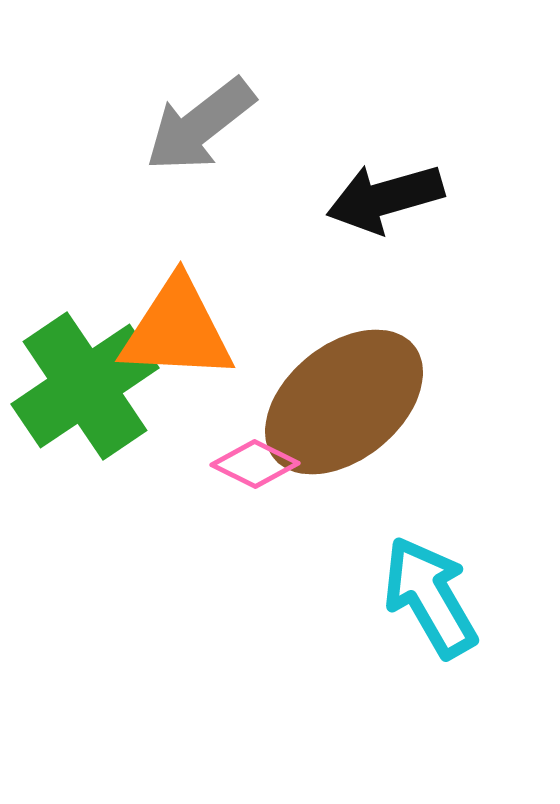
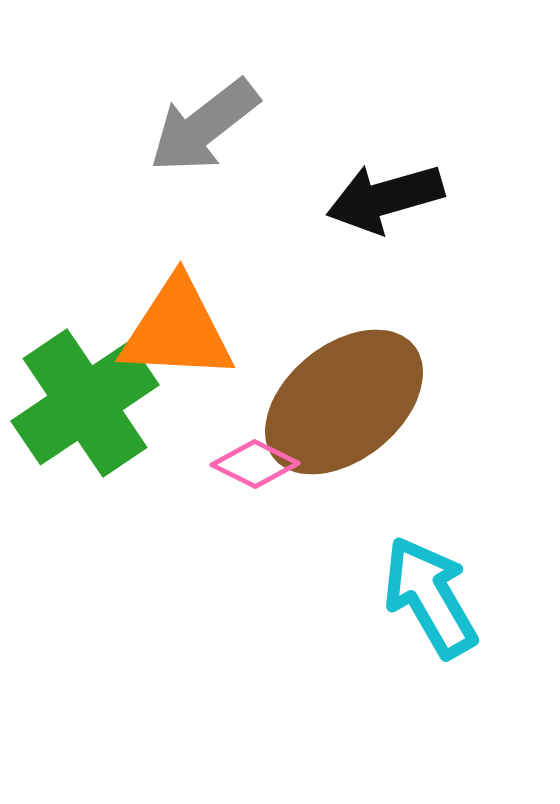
gray arrow: moved 4 px right, 1 px down
green cross: moved 17 px down
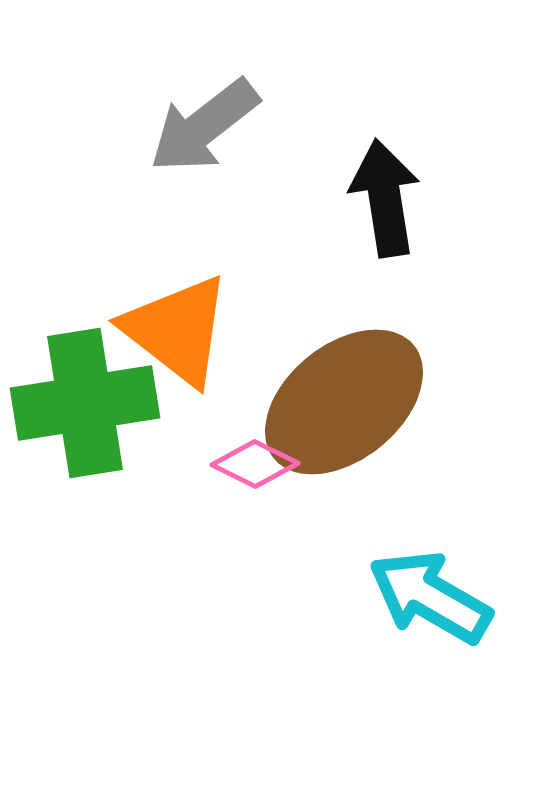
black arrow: rotated 97 degrees clockwise
orange triangle: rotated 35 degrees clockwise
green cross: rotated 25 degrees clockwise
cyan arrow: rotated 30 degrees counterclockwise
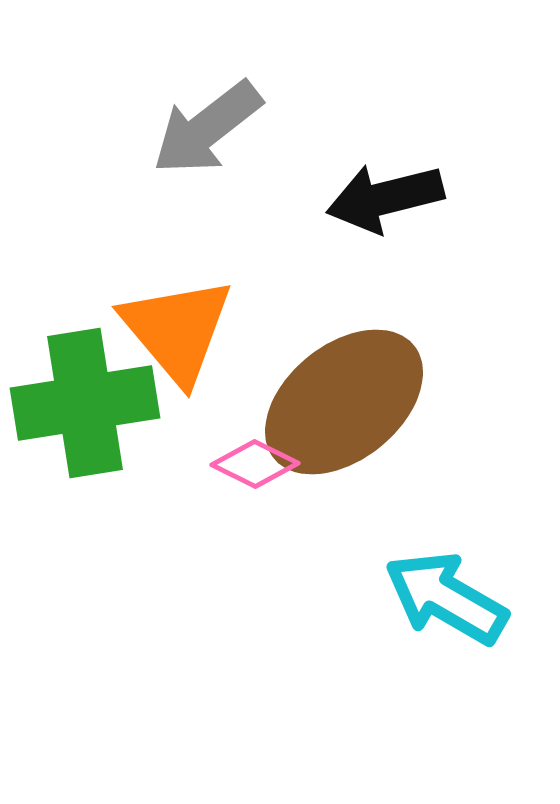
gray arrow: moved 3 px right, 2 px down
black arrow: rotated 95 degrees counterclockwise
orange triangle: rotated 12 degrees clockwise
cyan arrow: moved 16 px right, 1 px down
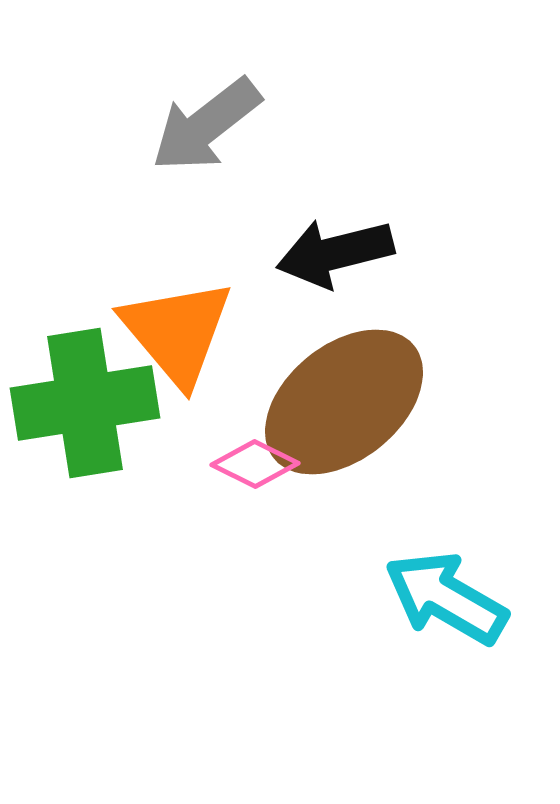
gray arrow: moved 1 px left, 3 px up
black arrow: moved 50 px left, 55 px down
orange triangle: moved 2 px down
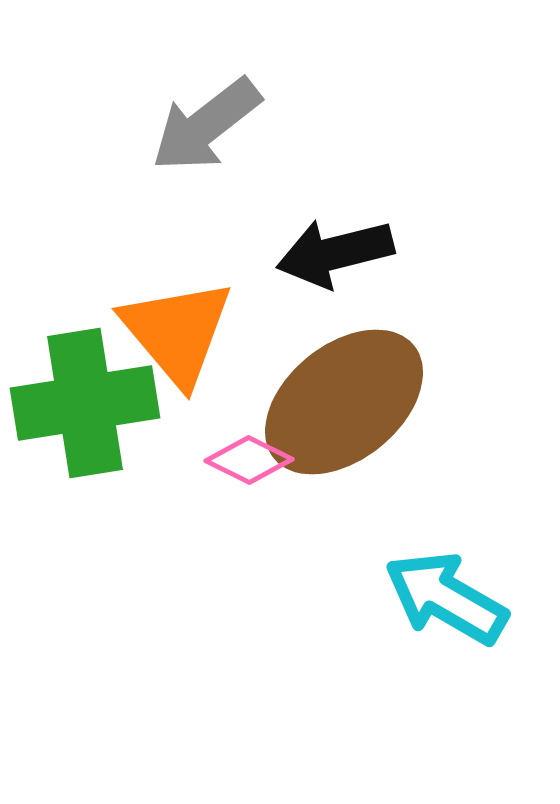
pink diamond: moved 6 px left, 4 px up
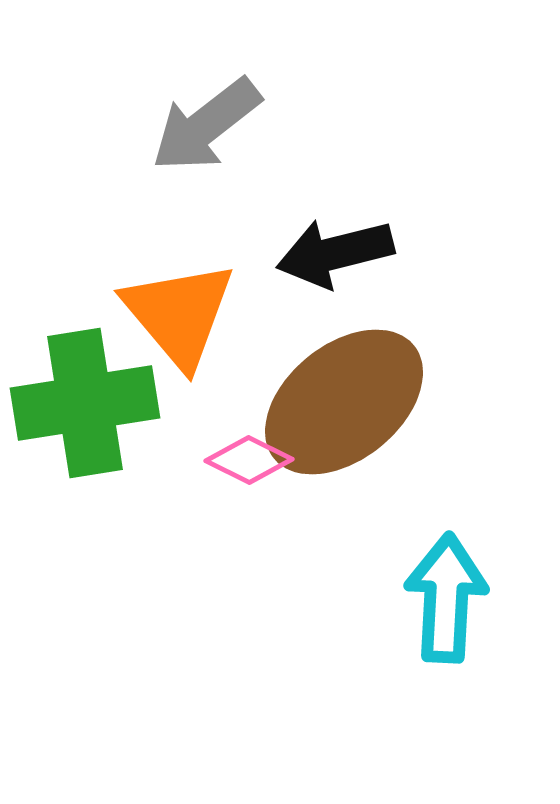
orange triangle: moved 2 px right, 18 px up
cyan arrow: rotated 63 degrees clockwise
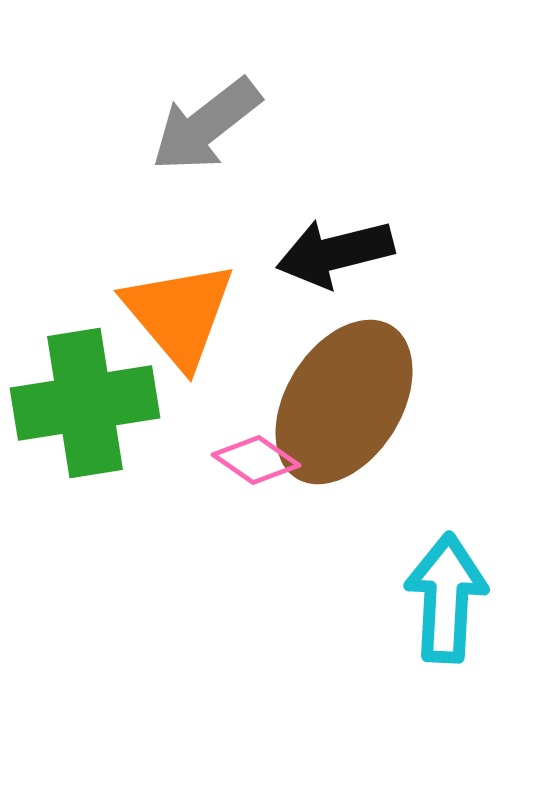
brown ellipse: rotated 19 degrees counterclockwise
pink diamond: moved 7 px right; rotated 8 degrees clockwise
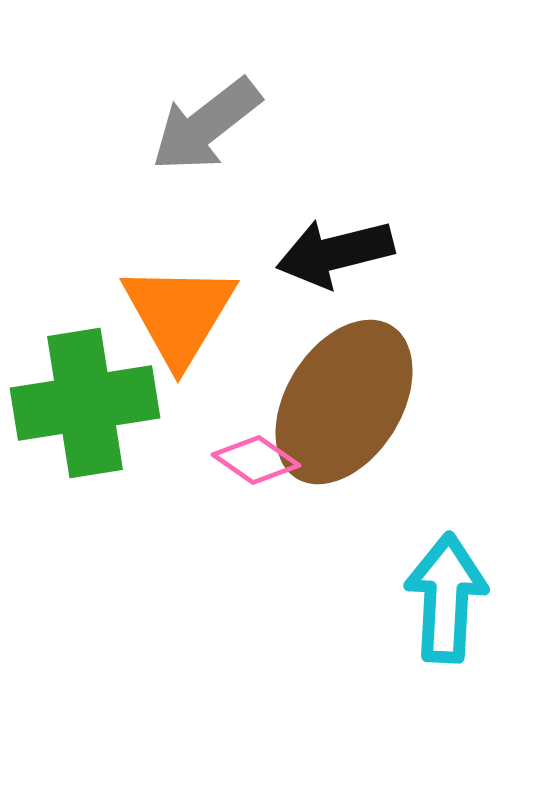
orange triangle: rotated 11 degrees clockwise
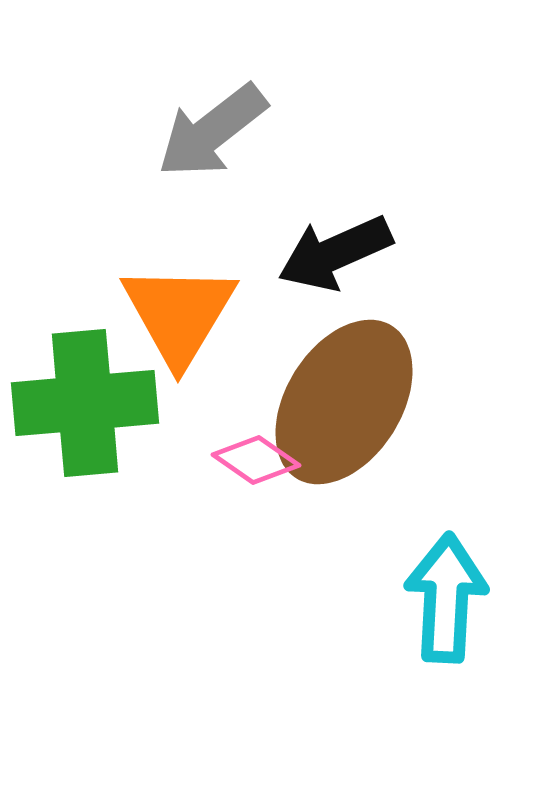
gray arrow: moved 6 px right, 6 px down
black arrow: rotated 10 degrees counterclockwise
green cross: rotated 4 degrees clockwise
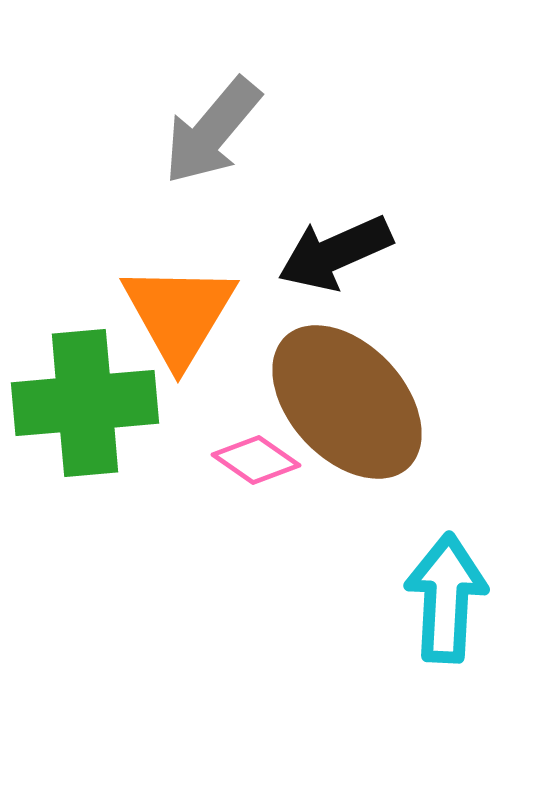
gray arrow: rotated 12 degrees counterclockwise
brown ellipse: moved 3 px right; rotated 75 degrees counterclockwise
